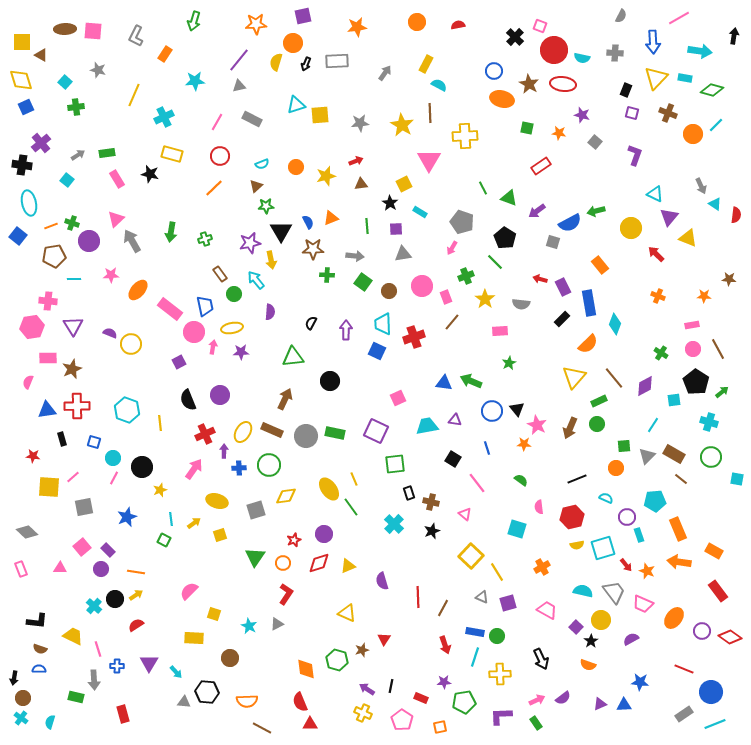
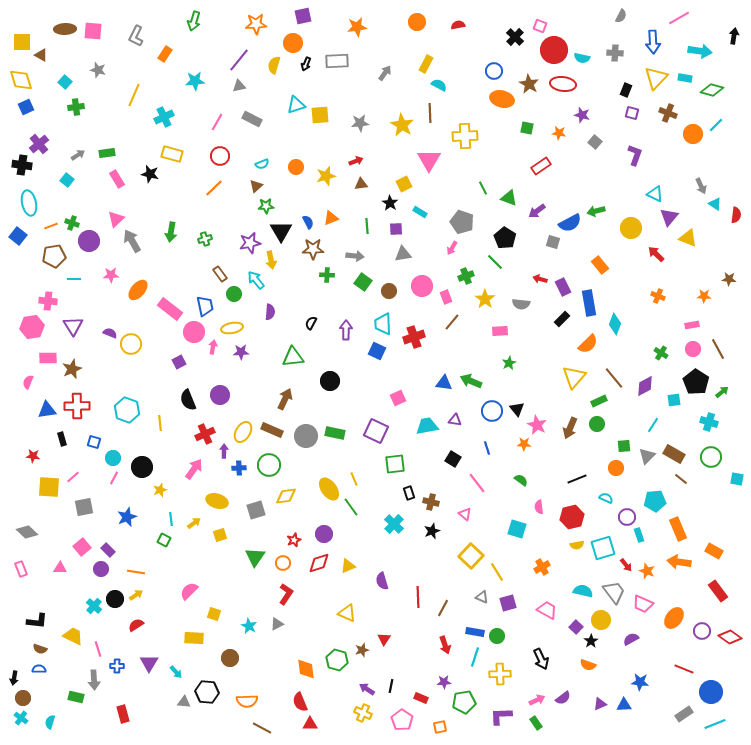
yellow semicircle at (276, 62): moved 2 px left, 3 px down
purple cross at (41, 143): moved 2 px left, 1 px down
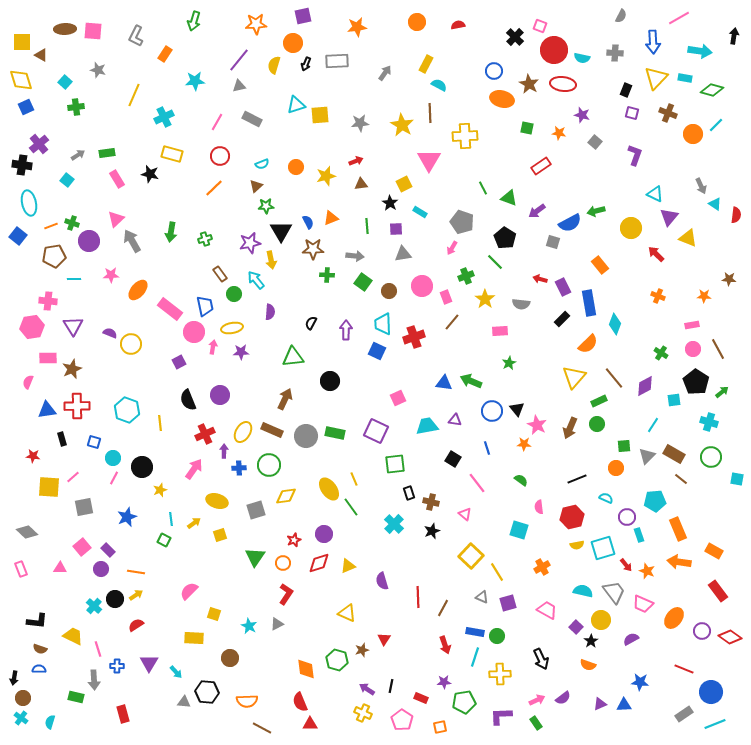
cyan square at (517, 529): moved 2 px right, 1 px down
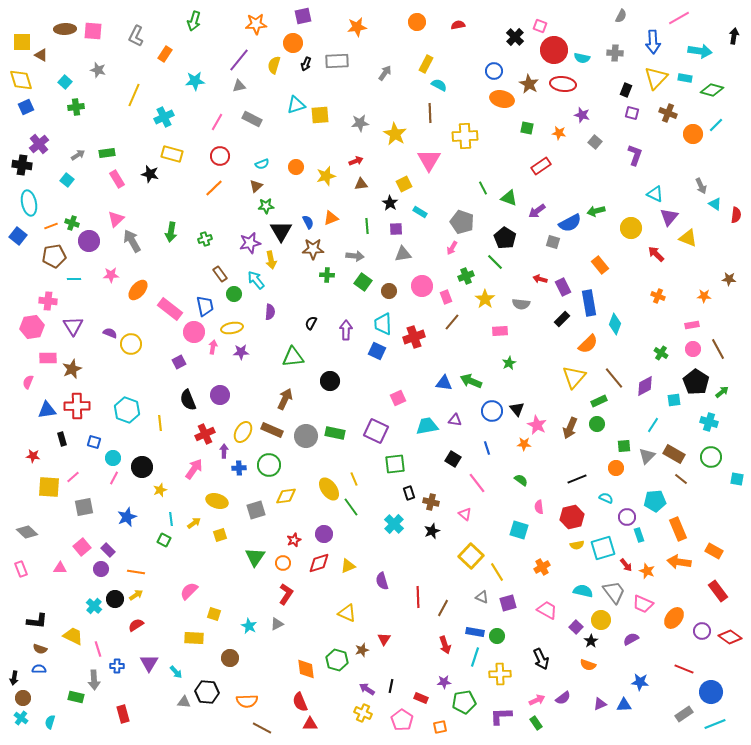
yellow star at (402, 125): moved 7 px left, 9 px down
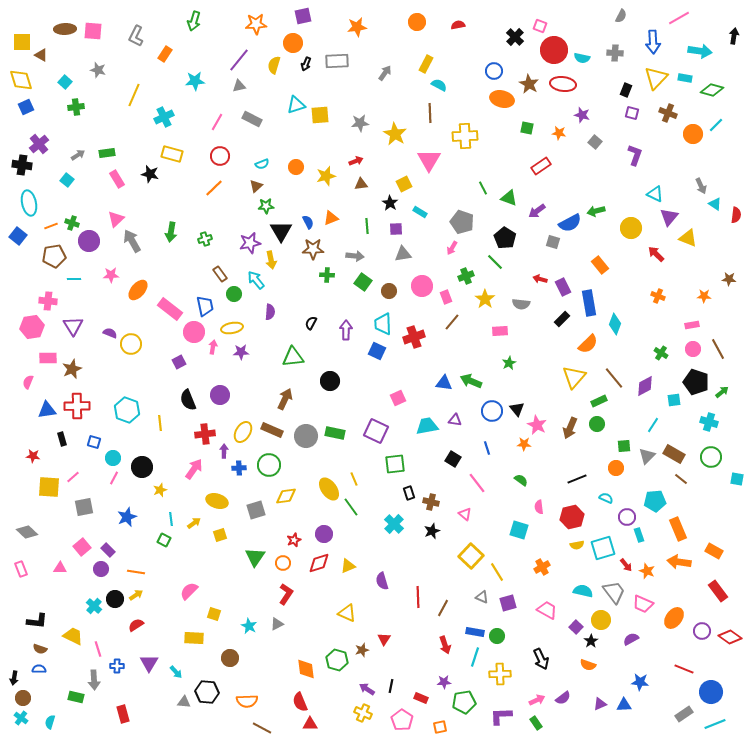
black pentagon at (696, 382): rotated 15 degrees counterclockwise
red cross at (205, 434): rotated 18 degrees clockwise
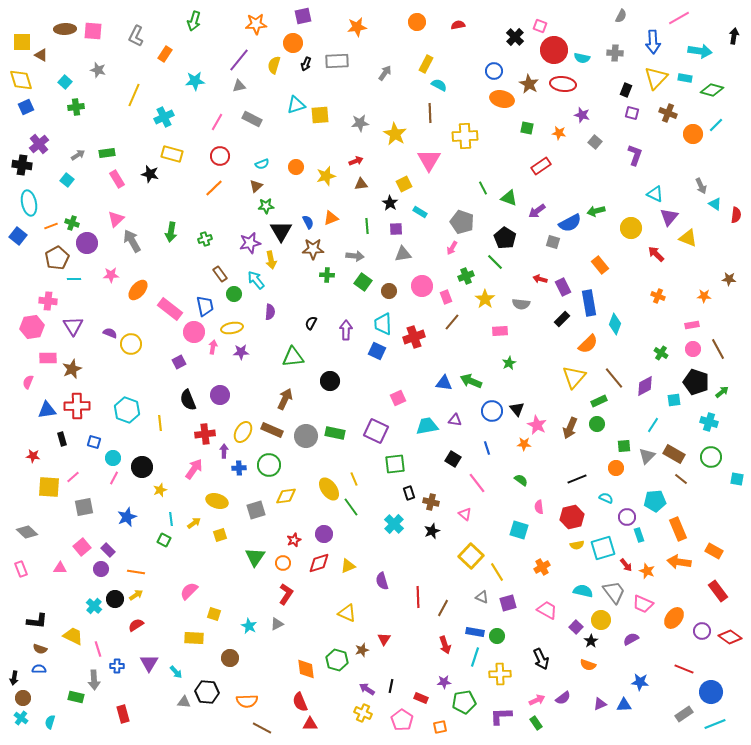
purple circle at (89, 241): moved 2 px left, 2 px down
brown pentagon at (54, 256): moved 3 px right, 2 px down; rotated 20 degrees counterclockwise
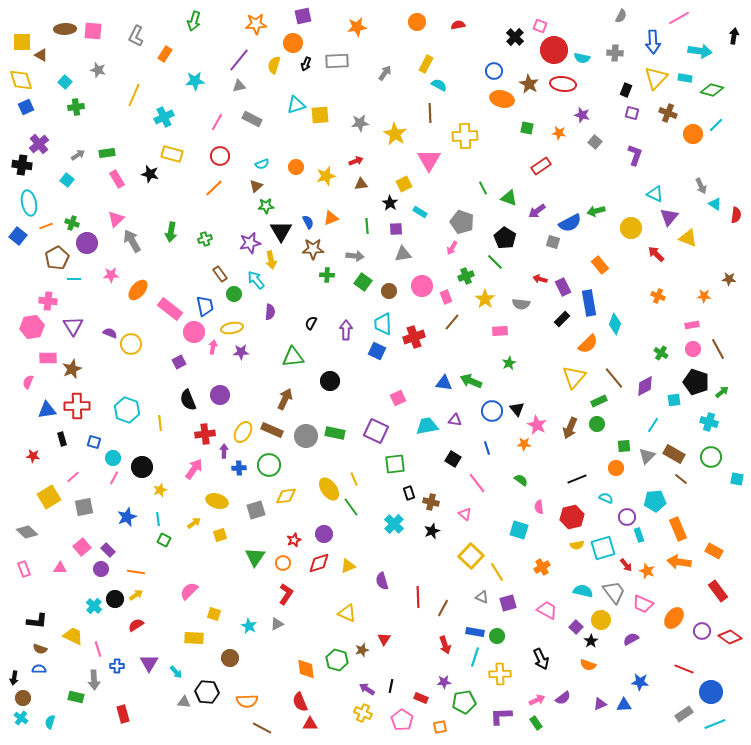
orange line at (51, 226): moved 5 px left
yellow square at (49, 487): moved 10 px down; rotated 35 degrees counterclockwise
cyan line at (171, 519): moved 13 px left
pink rectangle at (21, 569): moved 3 px right
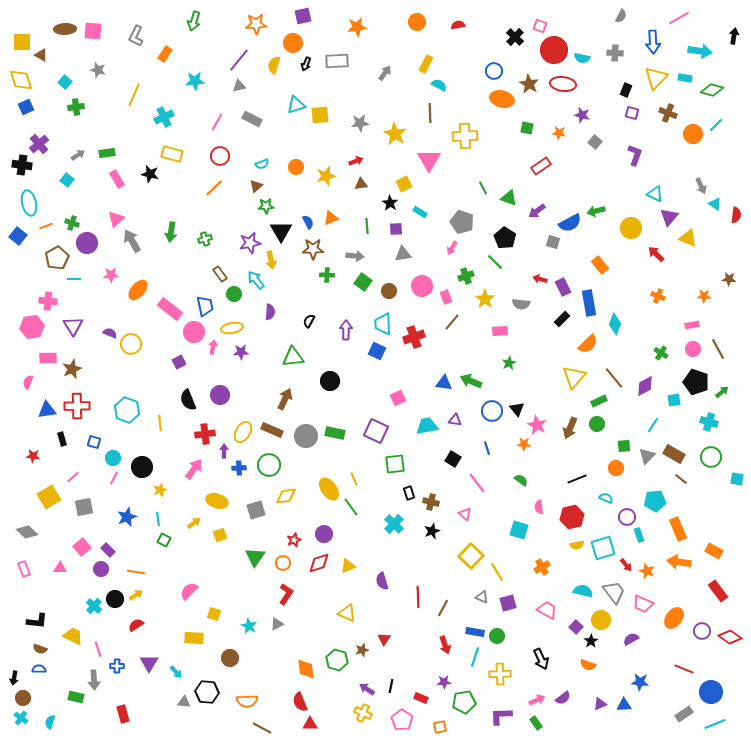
black semicircle at (311, 323): moved 2 px left, 2 px up
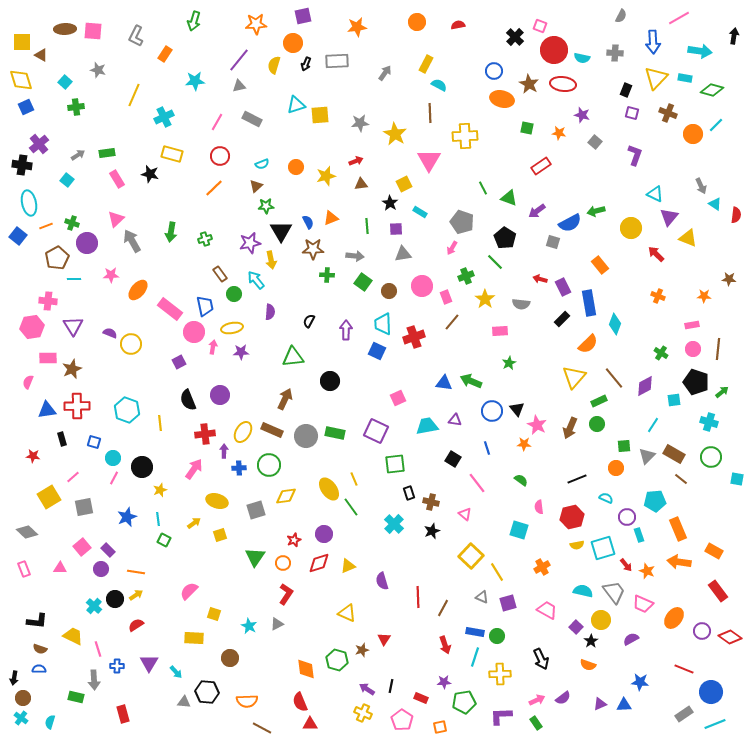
brown line at (718, 349): rotated 35 degrees clockwise
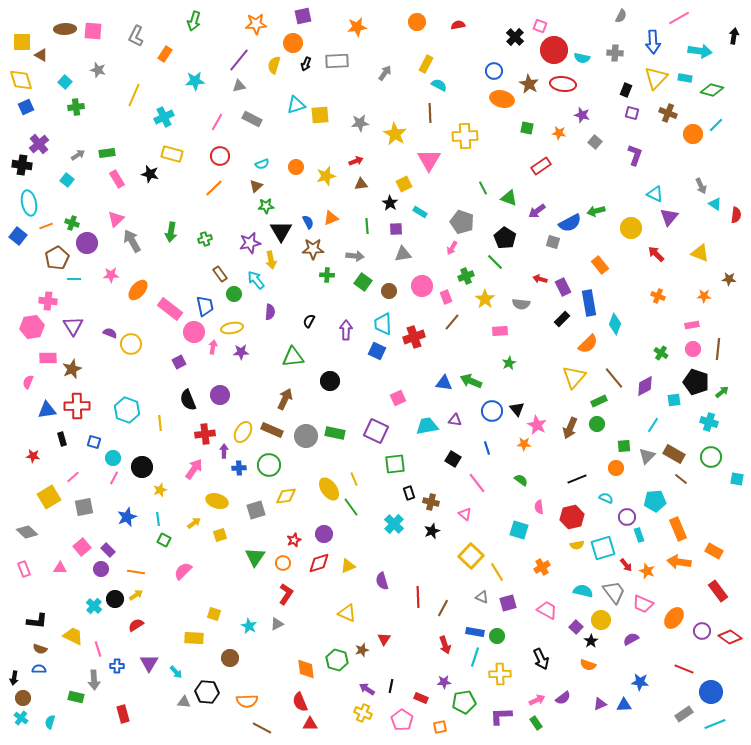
yellow triangle at (688, 238): moved 12 px right, 15 px down
pink semicircle at (189, 591): moved 6 px left, 20 px up
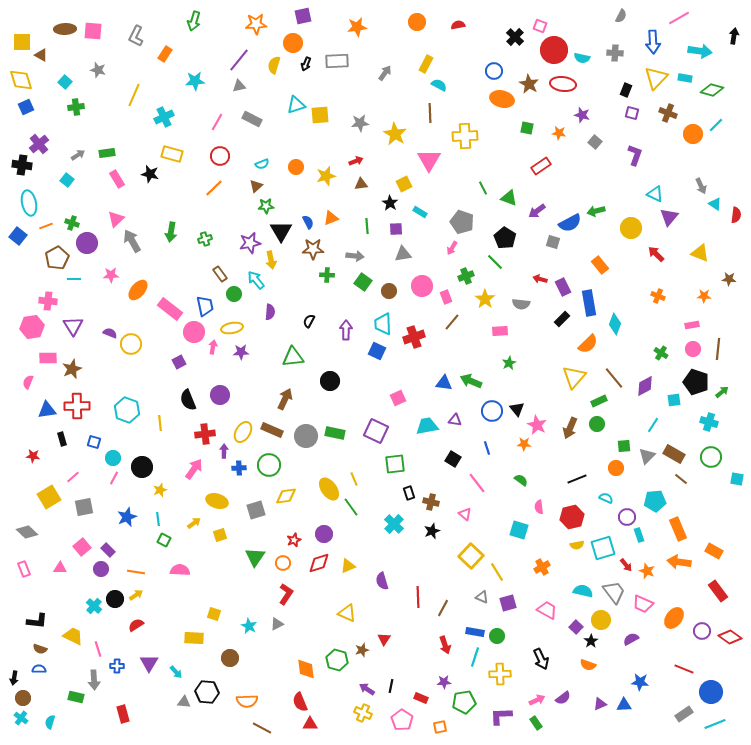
pink semicircle at (183, 571): moved 3 px left, 1 px up; rotated 48 degrees clockwise
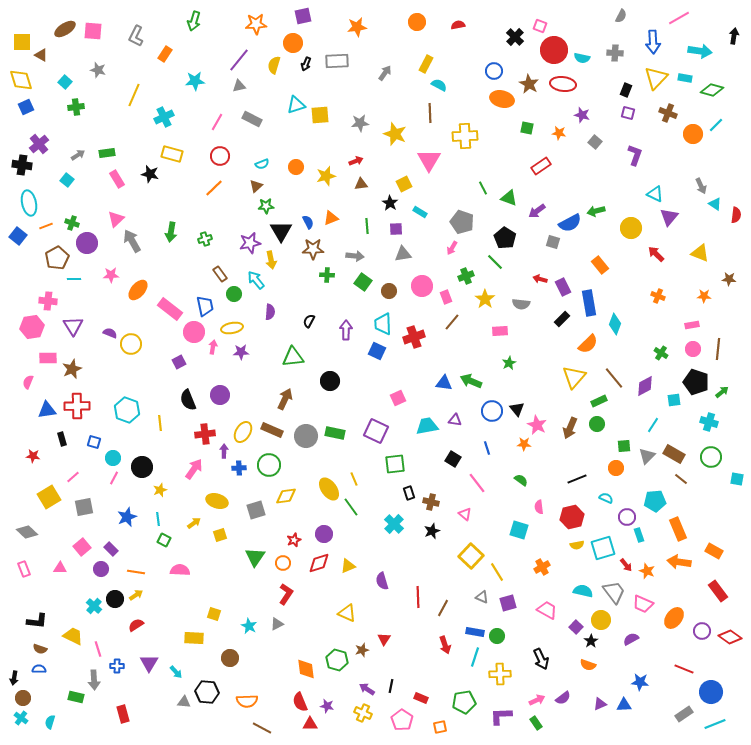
brown ellipse at (65, 29): rotated 30 degrees counterclockwise
purple square at (632, 113): moved 4 px left
yellow star at (395, 134): rotated 10 degrees counterclockwise
purple rectangle at (108, 550): moved 3 px right, 1 px up
purple star at (444, 682): moved 117 px left, 24 px down; rotated 16 degrees clockwise
